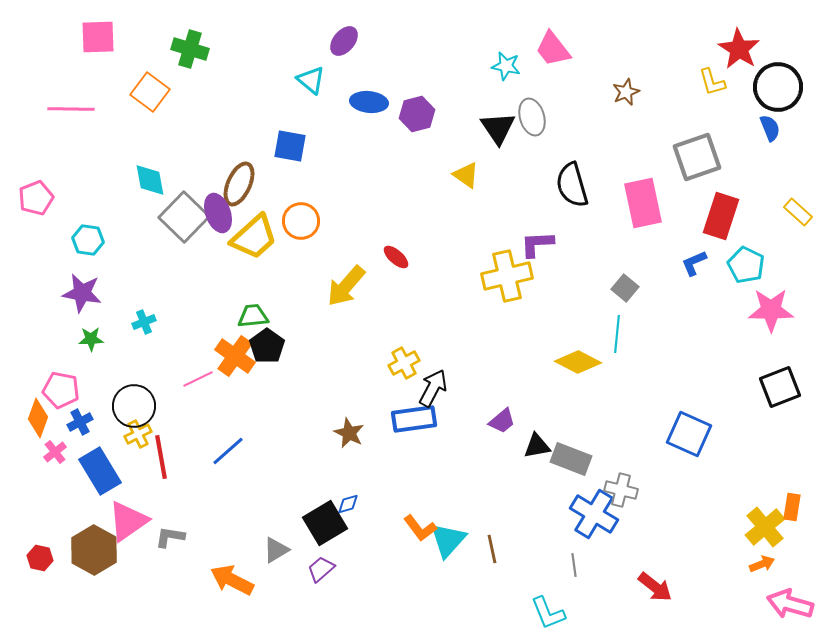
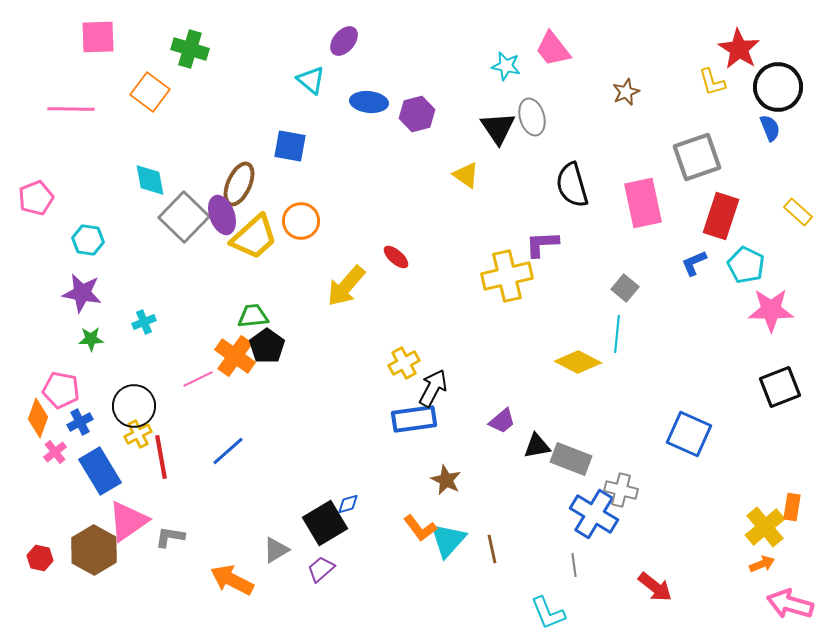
purple ellipse at (218, 213): moved 4 px right, 2 px down
purple L-shape at (537, 244): moved 5 px right
brown star at (349, 433): moved 97 px right, 47 px down
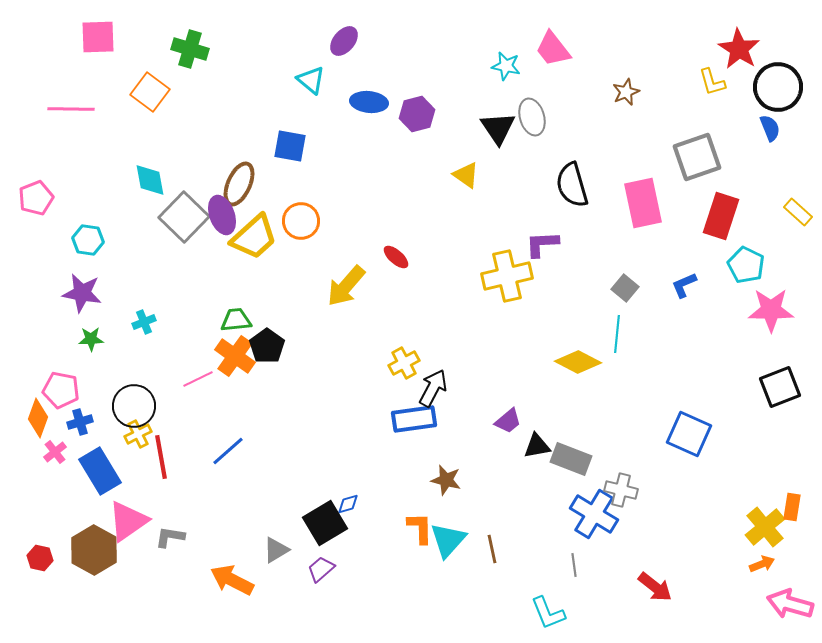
blue L-shape at (694, 263): moved 10 px left, 22 px down
green trapezoid at (253, 316): moved 17 px left, 4 px down
purple trapezoid at (502, 421): moved 6 px right
blue cross at (80, 422): rotated 10 degrees clockwise
brown star at (446, 480): rotated 12 degrees counterclockwise
orange L-shape at (420, 528): rotated 144 degrees counterclockwise
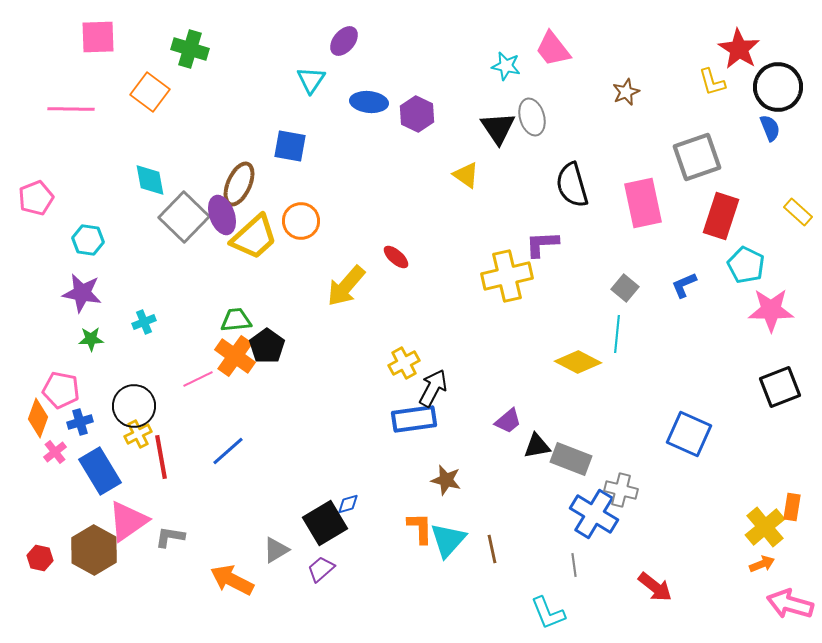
cyan triangle at (311, 80): rotated 24 degrees clockwise
purple hexagon at (417, 114): rotated 20 degrees counterclockwise
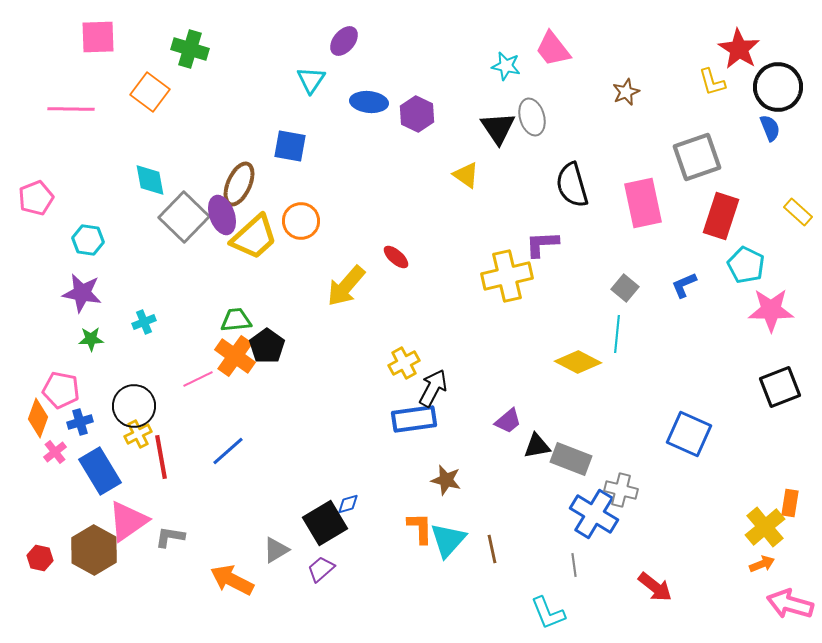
orange rectangle at (792, 507): moved 2 px left, 4 px up
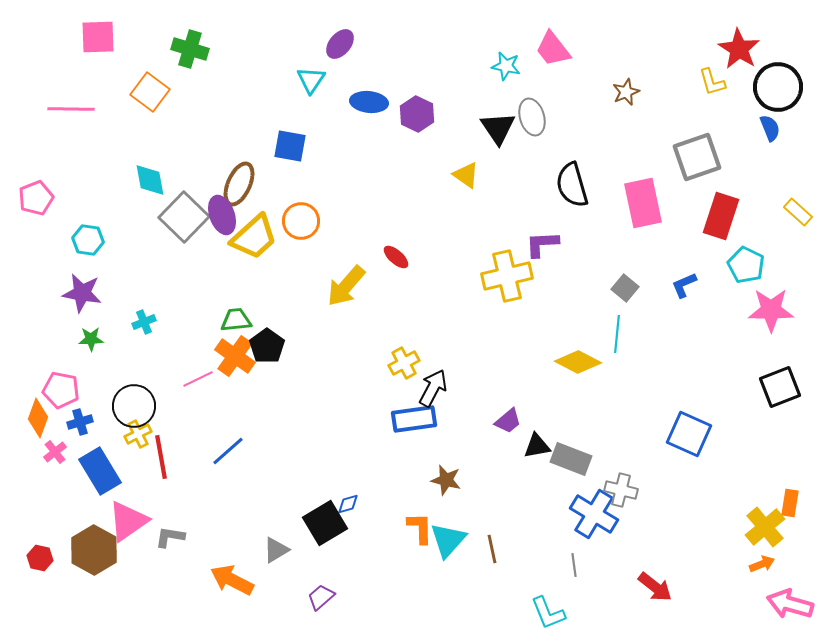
purple ellipse at (344, 41): moved 4 px left, 3 px down
purple trapezoid at (321, 569): moved 28 px down
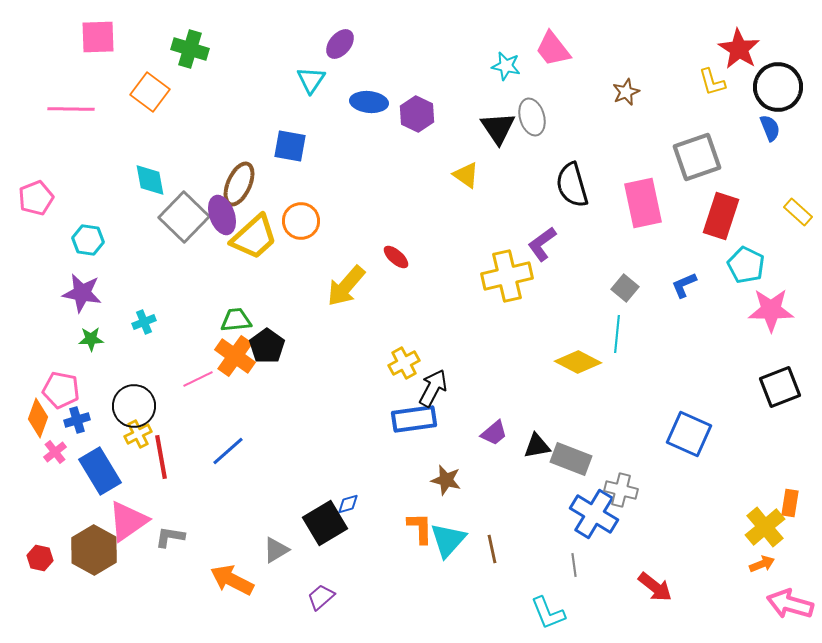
purple L-shape at (542, 244): rotated 33 degrees counterclockwise
purple trapezoid at (508, 421): moved 14 px left, 12 px down
blue cross at (80, 422): moved 3 px left, 2 px up
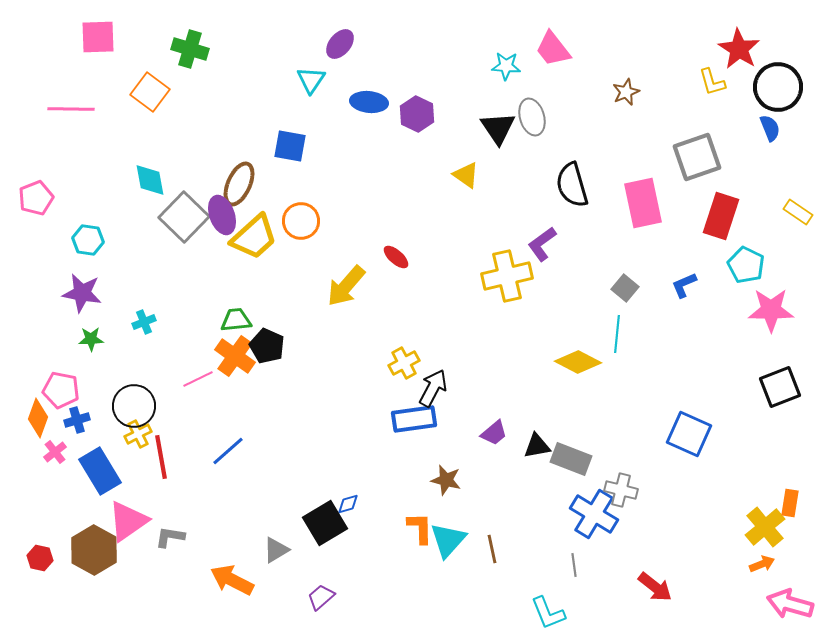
cyan star at (506, 66): rotated 8 degrees counterclockwise
yellow rectangle at (798, 212): rotated 8 degrees counterclockwise
black pentagon at (267, 346): rotated 12 degrees counterclockwise
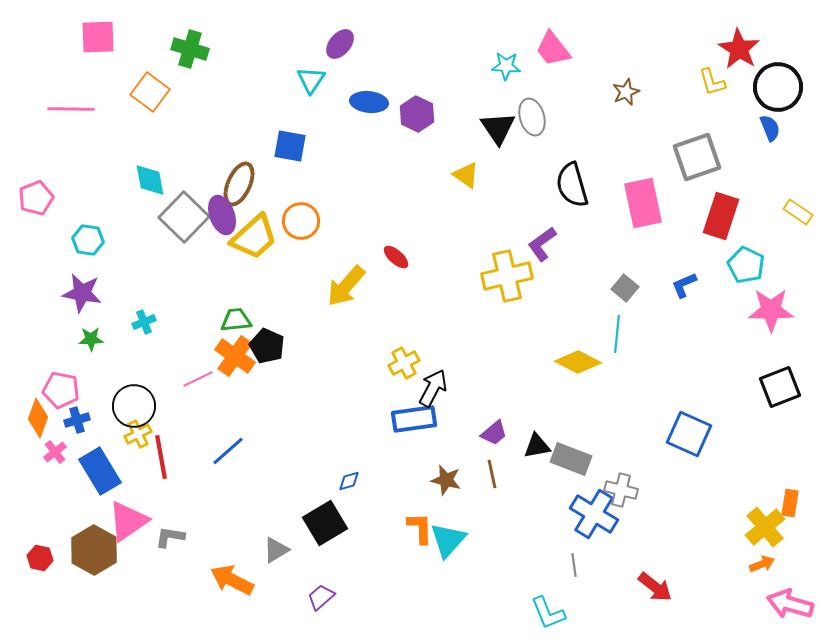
blue diamond at (348, 504): moved 1 px right, 23 px up
brown line at (492, 549): moved 75 px up
